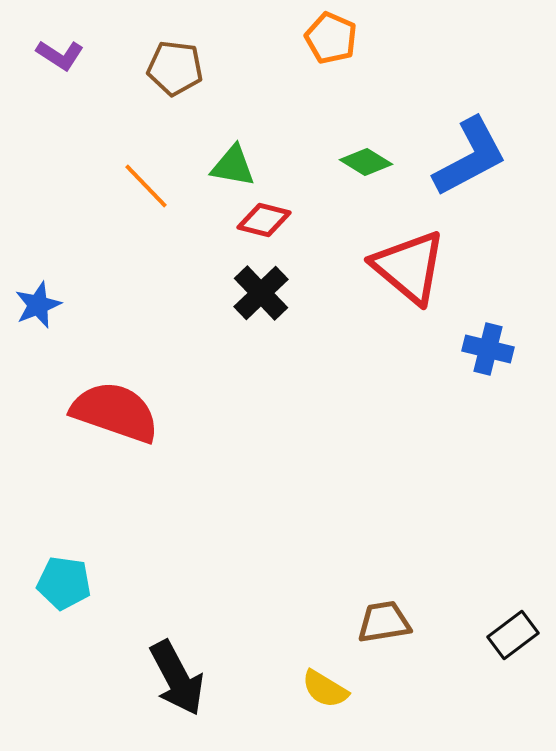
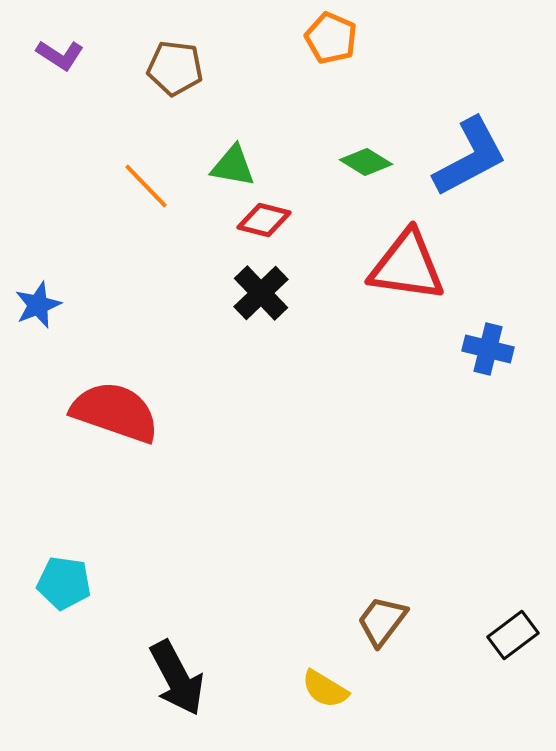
red triangle: moved 2 px left, 1 px up; rotated 32 degrees counterclockwise
brown trapezoid: moved 2 px left, 1 px up; rotated 44 degrees counterclockwise
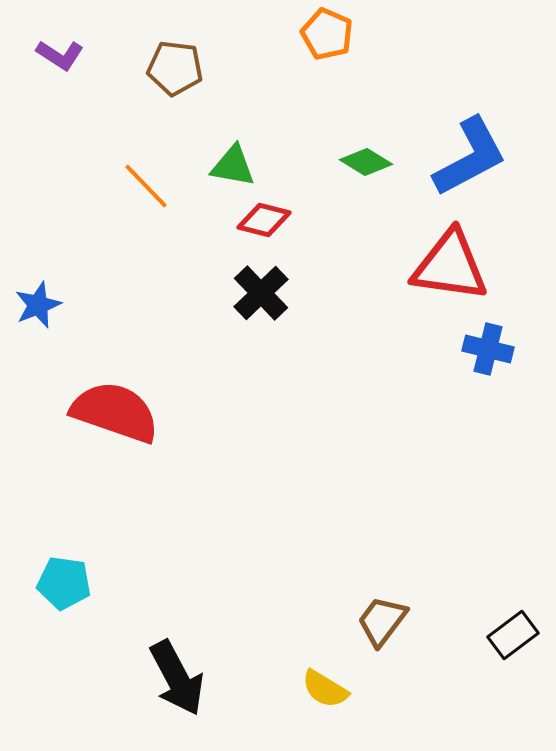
orange pentagon: moved 4 px left, 4 px up
red triangle: moved 43 px right
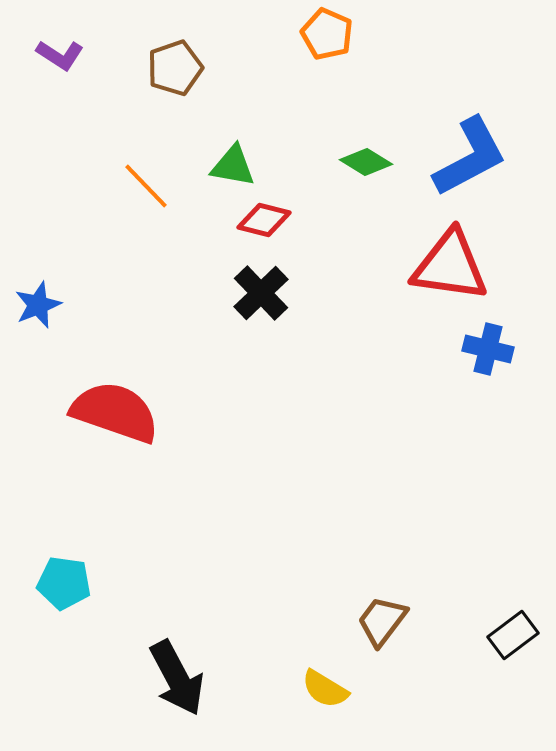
brown pentagon: rotated 26 degrees counterclockwise
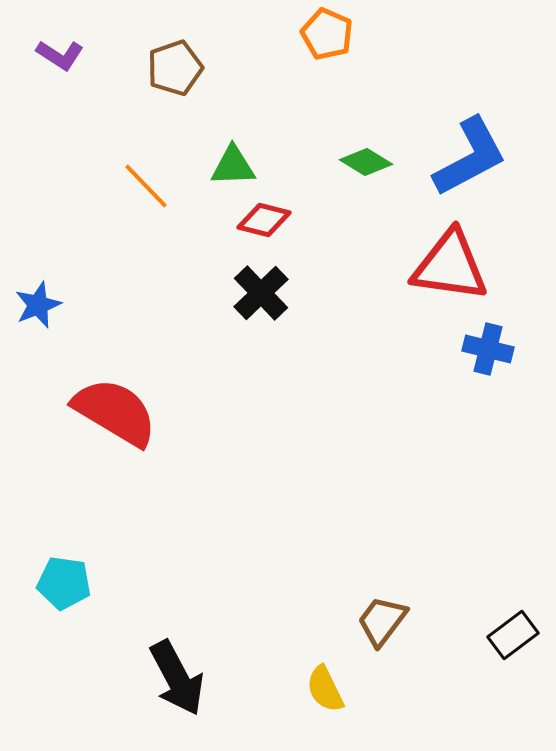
green triangle: rotated 12 degrees counterclockwise
red semicircle: rotated 12 degrees clockwise
yellow semicircle: rotated 33 degrees clockwise
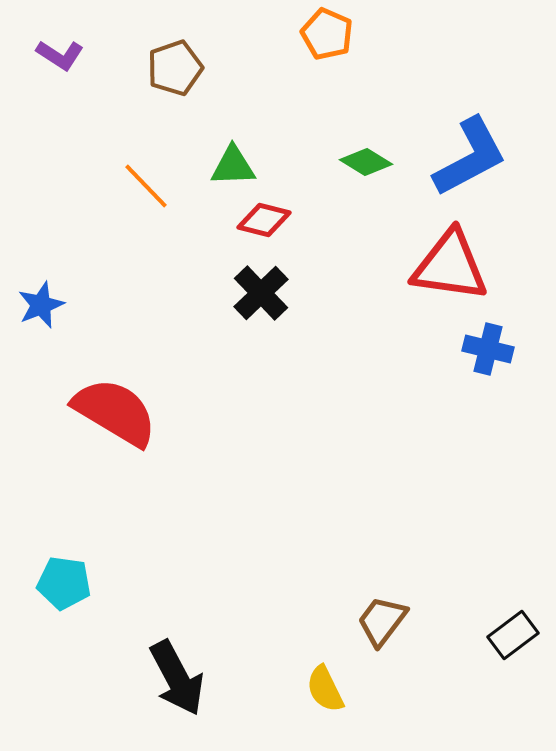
blue star: moved 3 px right
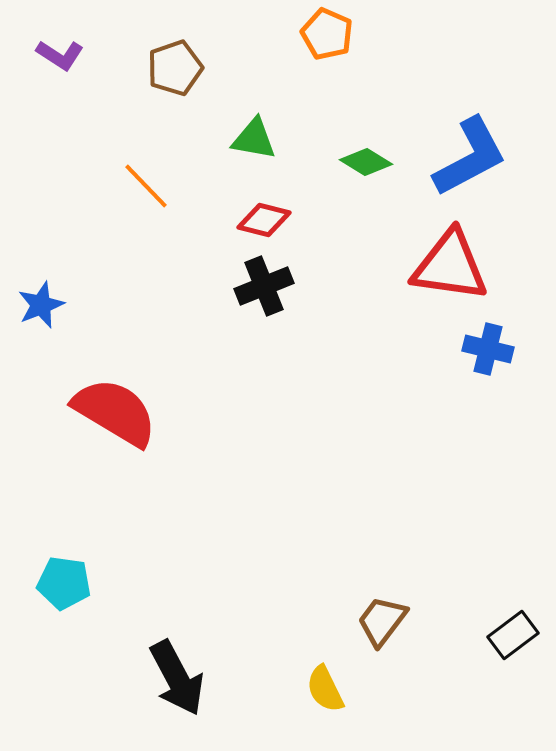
green triangle: moved 21 px right, 27 px up; rotated 12 degrees clockwise
black cross: moved 3 px right, 7 px up; rotated 22 degrees clockwise
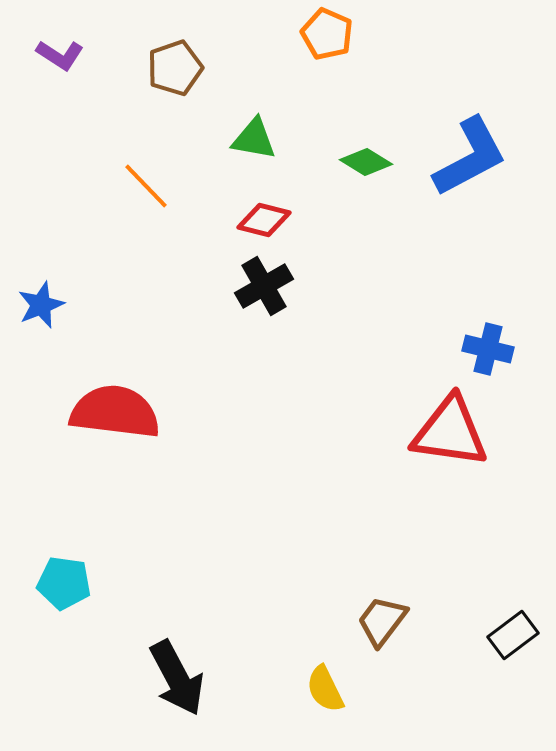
red triangle: moved 166 px down
black cross: rotated 8 degrees counterclockwise
red semicircle: rotated 24 degrees counterclockwise
